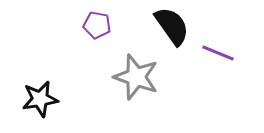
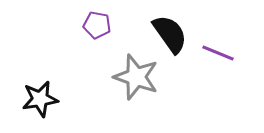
black semicircle: moved 2 px left, 8 px down
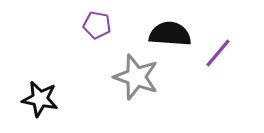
black semicircle: rotated 51 degrees counterclockwise
purple line: rotated 72 degrees counterclockwise
black star: rotated 21 degrees clockwise
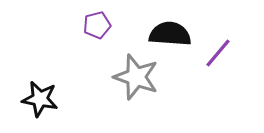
purple pentagon: rotated 24 degrees counterclockwise
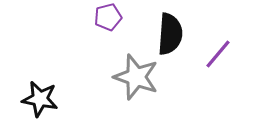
purple pentagon: moved 11 px right, 8 px up
black semicircle: rotated 90 degrees clockwise
purple line: moved 1 px down
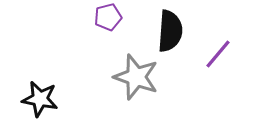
black semicircle: moved 3 px up
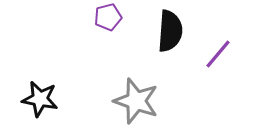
gray star: moved 24 px down
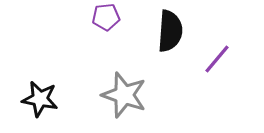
purple pentagon: moved 2 px left; rotated 8 degrees clockwise
purple line: moved 1 px left, 5 px down
gray star: moved 12 px left, 6 px up
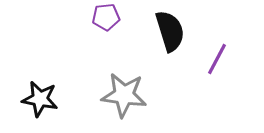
black semicircle: rotated 21 degrees counterclockwise
purple line: rotated 12 degrees counterclockwise
gray star: rotated 12 degrees counterclockwise
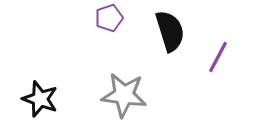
purple pentagon: moved 3 px right, 1 px down; rotated 12 degrees counterclockwise
purple line: moved 1 px right, 2 px up
black star: rotated 9 degrees clockwise
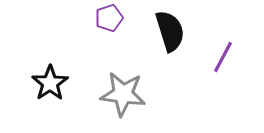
purple line: moved 5 px right
gray star: moved 1 px left, 1 px up
black star: moved 10 px right, 16 px up; rotated 18 degrees clockwise
